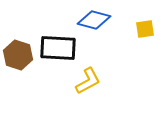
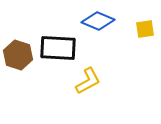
blue diamond: moved 4 px right, 1 px down; rotated 8 degrees clockwise
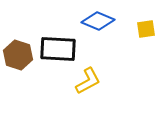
yellow square: moved 1 px right
black rectangle: moved 1 px down
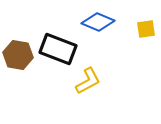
blue diamond: moved 1 px down
black rectangle: rotated 18 degrees clockwise
brown hexagon: rotated 8 degrees counterclockwise
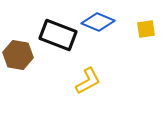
black rectangle: moved 14 px up
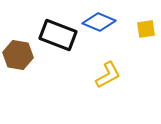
blue diamond: moved 1 px right
yellow L-shape: moved 20 px right, 6 px up
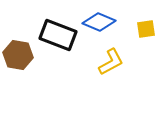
yellow L-shape: moved 3 px right, 13 px up
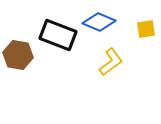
yellow L-shape: rotated 8 degrees counterclockwise
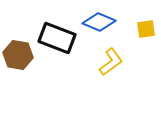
black rectangle: moved 1 px left, 3 px down
